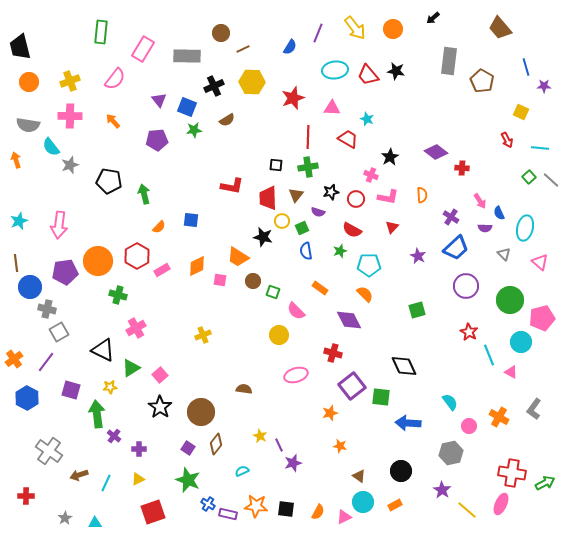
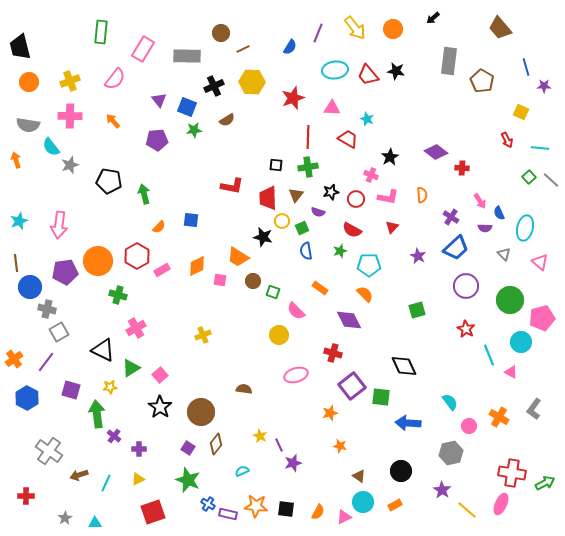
red star at (469, 332): moved 3 px left, 3 px up
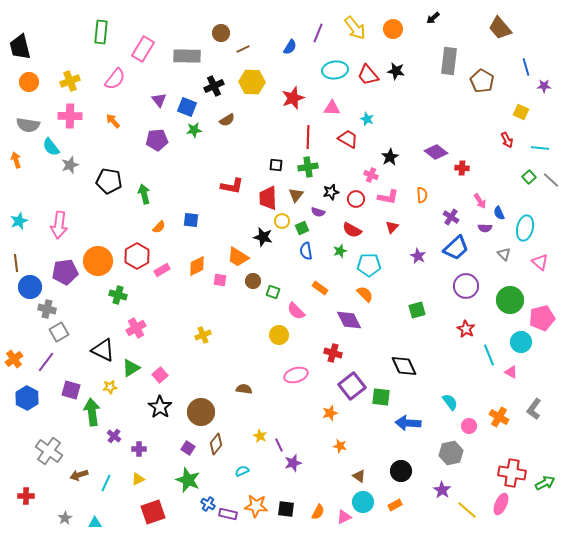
green arrow at (97, 414): moved 5 px left, 2 px up
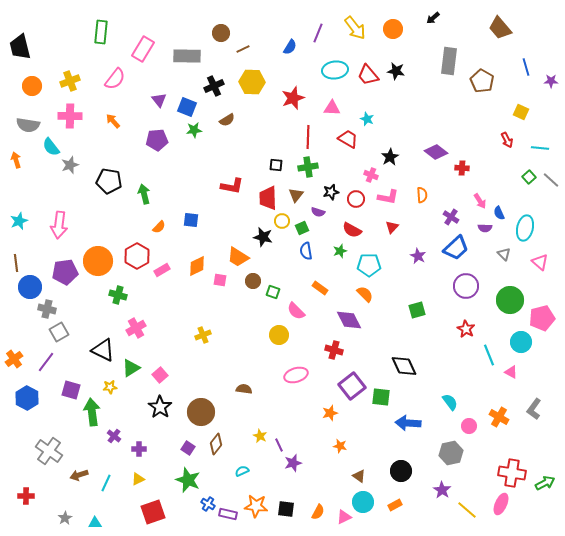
orange circle at (29, 82): moved 3 px right, 4 px down
purple star at (544, 86): moved 7 px right, 5 px up
red cross at (333, 353): moved 1 px right, 3 px up
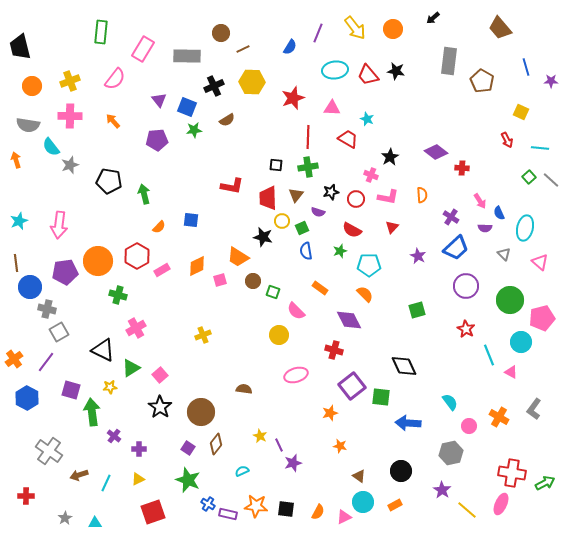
pink square at (220, 280): rotated 24 degrees counterclockwise
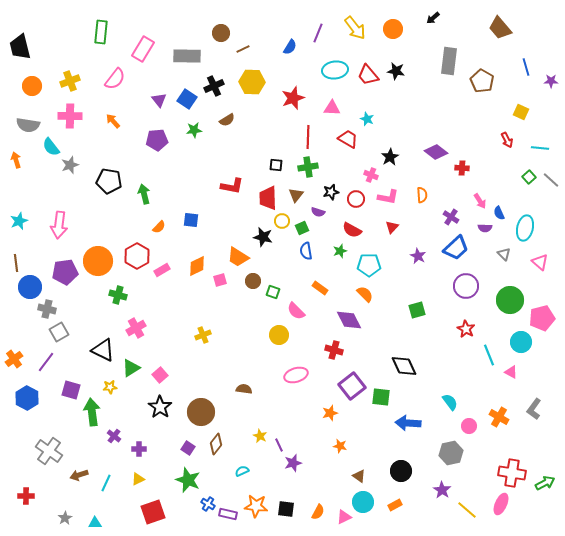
blue square at (187, 107): moved 8 px up; rotated 12 degrees clockwise
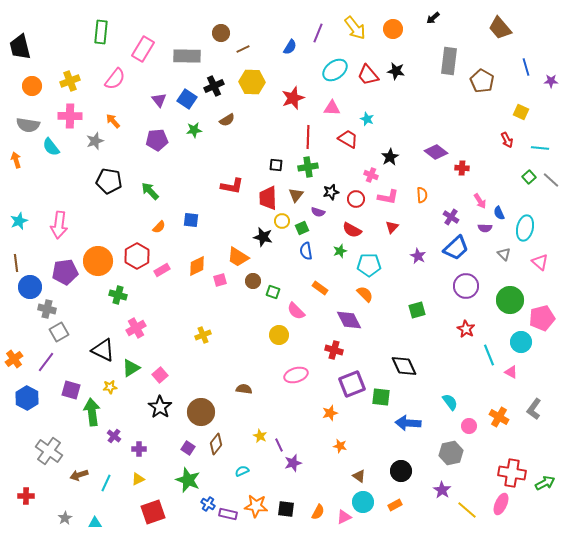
cyan ellipse at (335, 70): rotated 30 degrees counterclockwise
gray star at (70, 165): moved 25 px right, 24 px up
green arrow at (144, 194): moved 6 px right, 3 px up; rotated 30 degrees counterclockwise
purple square at (352, 386): moved 2 px up; rotated 16 degrees clockwise
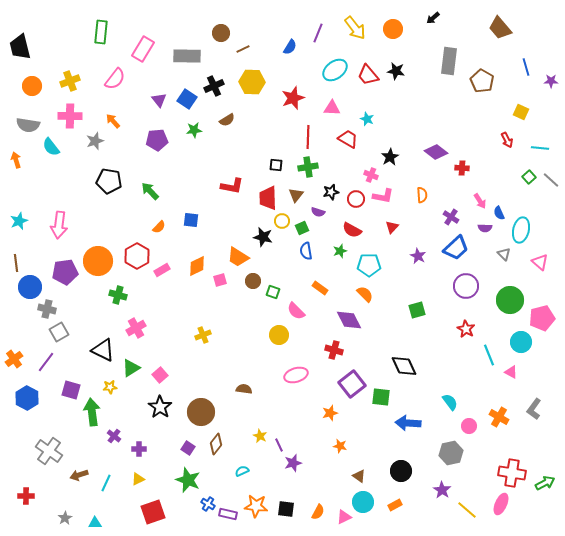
pink L-shape at (388, 197): moved 5 px left, 1 px up
cyan ellipse at (525, 228): moved 4 px left, 2 px down
purple square at (352, 384): rotated 16 degrees counterclockwise
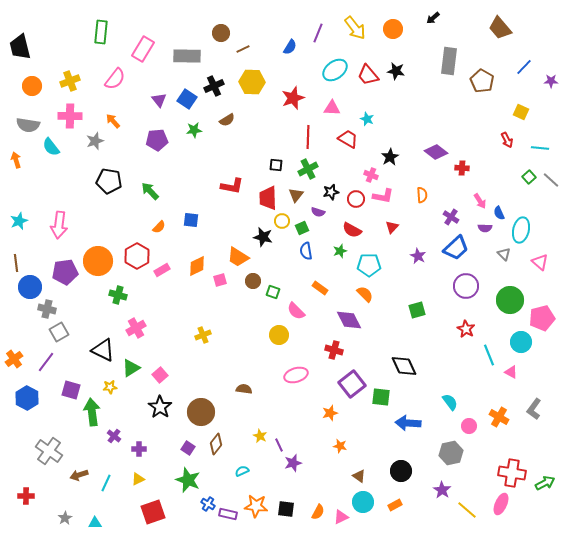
blue line at (526, 67): moved 2 px left; rotated 60 degrees clockwise
green cross at (308, 167): moved 2 px down; rotated 18 degrees counterclockwise
pink triangle at (344, 517): moved 3 px left
